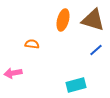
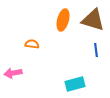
blue line: rotated 56 degrees counterclockwise
cyan rectangle: moved 1 px left, 1 px up
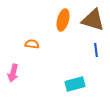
pink arrow: rotated 66 degrees counterclockwise
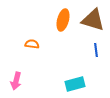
pink arrow: moved 3 px right, 8 px down
